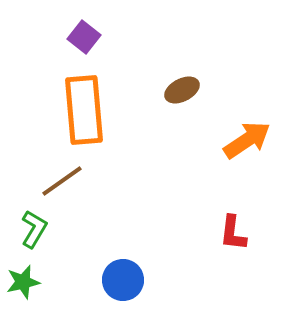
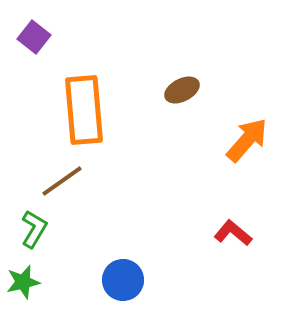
purple square: moved 50 px left
orange arrow: rotated 15 degrees counterclockwise
red L-shape: rotated 123 degrees clockwise
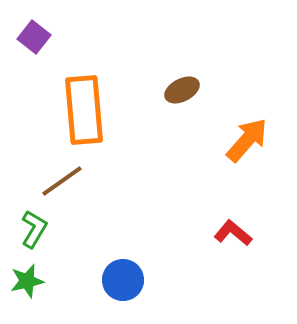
green star: moved 4 px right, 1 px up
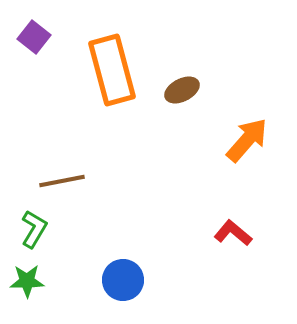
orange rectangle: moved 28 px right, 40 px up; rotated 10 degrees counterclockwise
brown line: rotated 24 degrees clockwise
green star: rotated 12 degrees clockwise
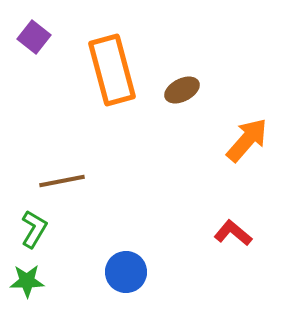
blue circle: moved 3 px right, 8 px up
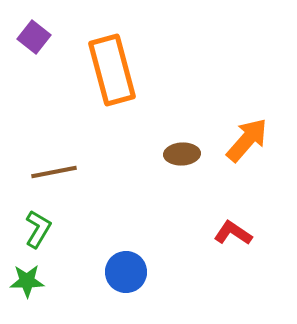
brown ellipse: moved 64 px down; rotated 24 degrees clockwise
brown line: moved 8 px left, 9 px up
green L-shape: moved 4 px right
red L-shape: rotated 6 degrees counterclockwise
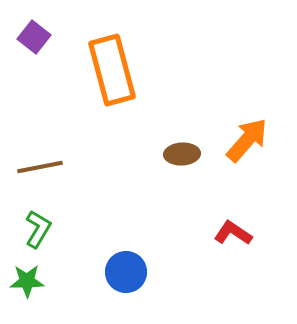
brown line: moved 14 px left, 5 px up
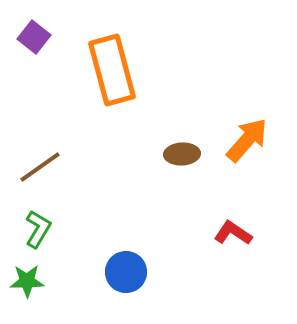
brown line: rotated 24 degrees counterclockwise
